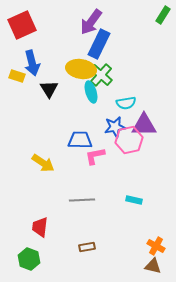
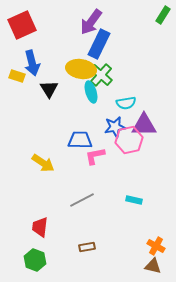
gray line: rotated 25 degrees counterclockwise
green hexagon: moved 6 px right, 1 px down
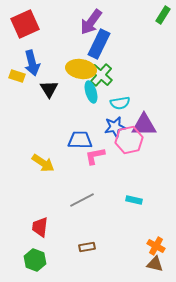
red square: moved 3 px right, 1 px up
cyan semicircle: moved 6 px left
brown triangle: moved 2 px right, 2 px up
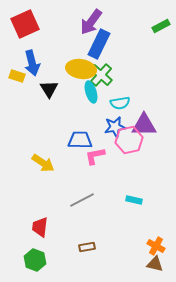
green rectangle: moved 2 px left, 11 px down; rotated 30 degrees clockwise
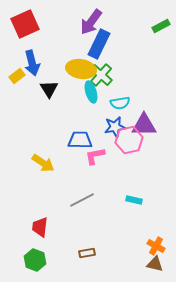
yellow rectangle: rotated 56 degrees counterclockwise
brown rectangle: moved 6 px down
